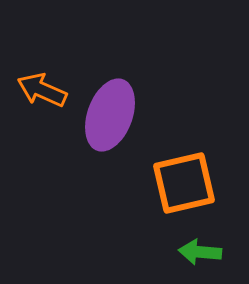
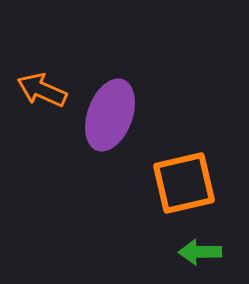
green arrow: rotated 6 degrees counterclockwise
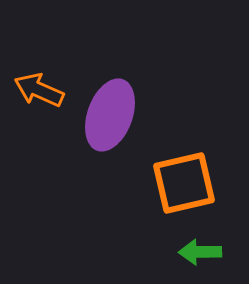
orange arrow: moved 3 px left
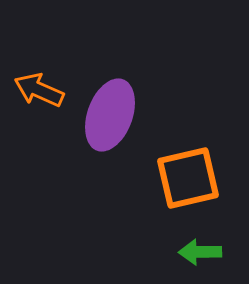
orange square: moved 4 px right, 5 px up
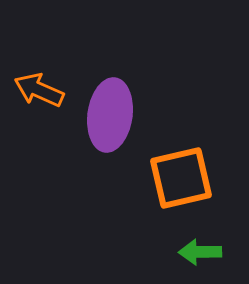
purple ellipse: rotated 12 degrees counterclockwise
orange square: moved 7 px left
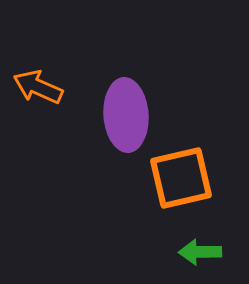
orange arrow: moved 1 px left, 3 px up
purple ellipse: moved 16 px right; rotated 12 degrees counterclockwise
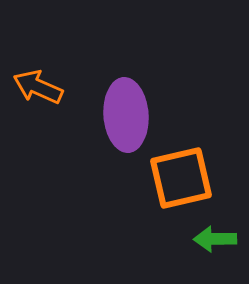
green arrow: moved 15 px right, 13 px up
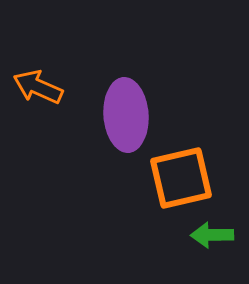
green arrow: moved 3 px left, 4 px up
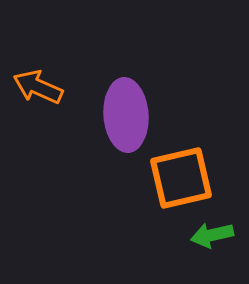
green arrow: rotated 12 degrees counterclockwise
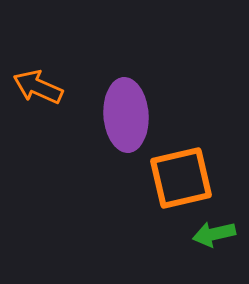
green arrow: moved 2 px right, 1 px up
